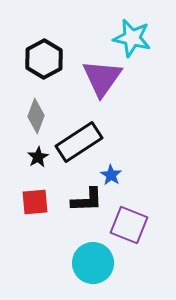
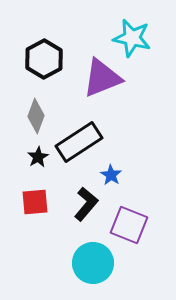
purple triangle: rotated 33 degrees clockwise
black L-shape: moved 1 px left, 4 px down; rotated 48 degrees counterclockwise
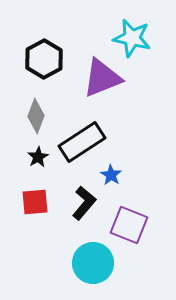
black rectangle: moved 3 px right
black L-shape: moved 2 px left, 1 px up
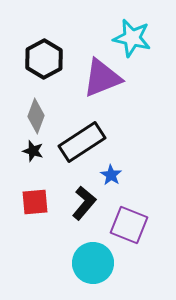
black star: moved 5 px left, 6 px up; rotated 25 degrees counterclockwise
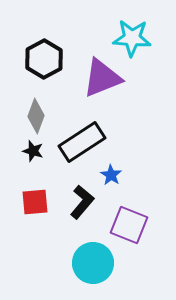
cyan star: rotated 9 degrees counterclockwise
black L-shape: moved 2 px left, 1 px up
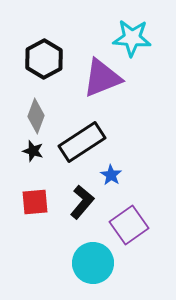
purple square: rotated 33 degrees clockwise
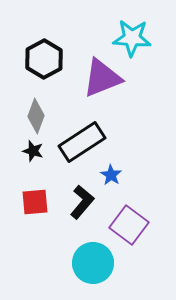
purple square: rotated 18 degrees counterclockwise
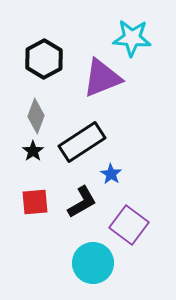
black star: rotated 20 degrees clockwise
blue star: moved 1 px up
black L-shape: rotated 20 degrees clockwise
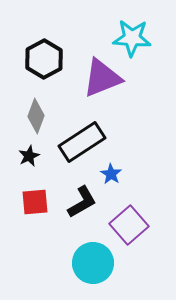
black star: moved 4 px left, 5 px down; rotated 10 degrees clockwise
purple square: rotated 12 degrees clockwise
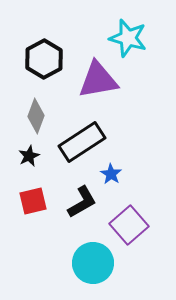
cyan star: moved 4 px left; rotated 12 degrees clockwise
purple triangle: moved 4 px left, 2 px down; rotated 12 degrees clockwise
red square: moved 2 px left, 1 px up; rotated 8 degrees counterclockwise
